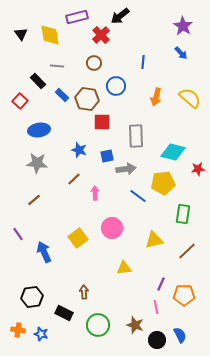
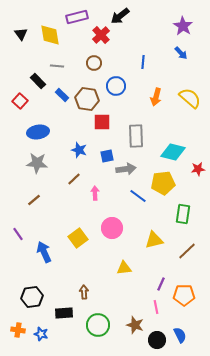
blue ellipse at (39, 130): moved 1 px left, 2 px down
black rectangle at (64, 313): rotated 30 degrees counterclockwise
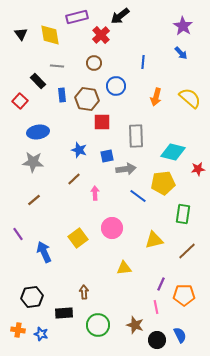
blue rectangle at (62, 95): rotated 40 degrees clockwise
gray star at (37, 163): moved 4 px left, 1 px up
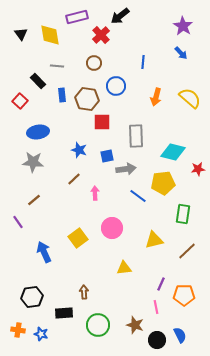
purple line at (18, 234): moved 12 px up
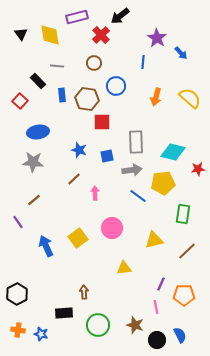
purple star at (183, 26): moved 26 px left, 12 px down
gray rectangle at (136, 136): moved 6 px down
gray arrow at (126, 169): moved 6 px right, 1 px down
blue arrow at (44, 252): moved 2 px right, 6 px up
black hexagon at (32, 297): moved 15 px left, 3 px up; rotated 20 degrees counterclockwise
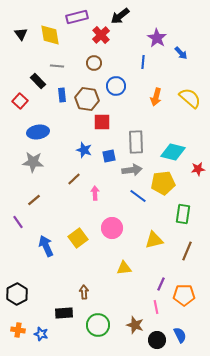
blue star at (79, 150): moved 5 px right
blue square at (107, 156): moved 2 px right
brown line at (187, 251): rotated 24 degrees counterclockwise
